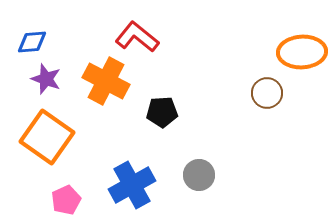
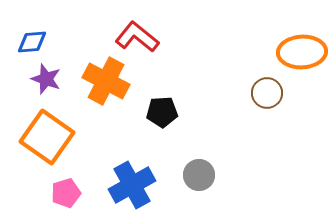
pink pentagon: moved 7 px up; rotated 8 degrees clockwise
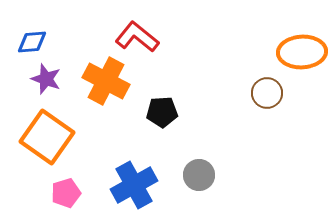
blue cross: moved 2 px right
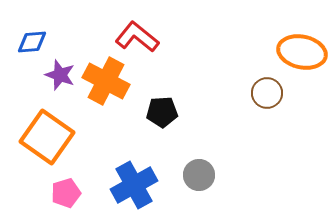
orange ellipse: rotated 15 degrees clockwise
purple star: moved 14 px right, 4 px up
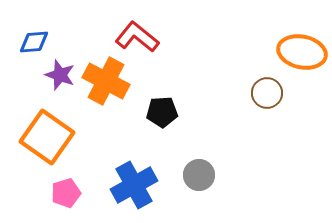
blue diamond: moved 2 px right
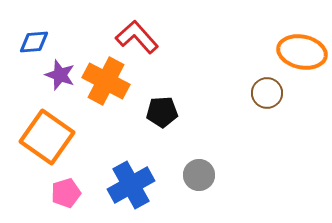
red L-shape: rotated 9 degrees clockwise
blue cross: moved 3 px left
